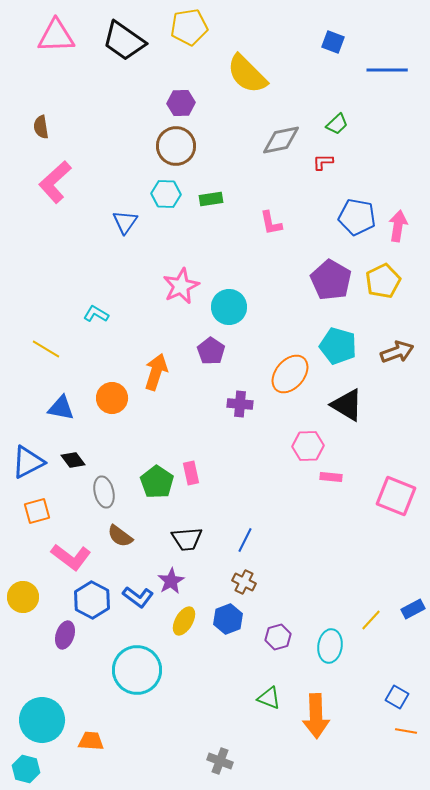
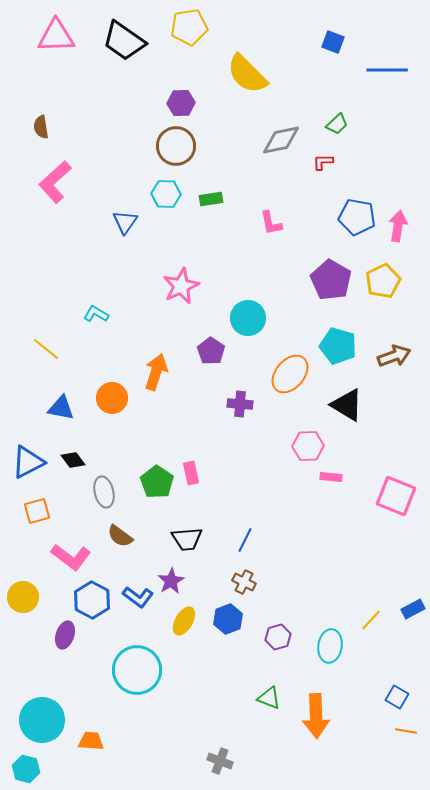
cyan circle at (229, 307): moved 19 px right, 11 px down
yellow line at (46, 349): rotated 8 degrees clockwise
brown arrow at (397, 352): moved 3 px left, 4 px down
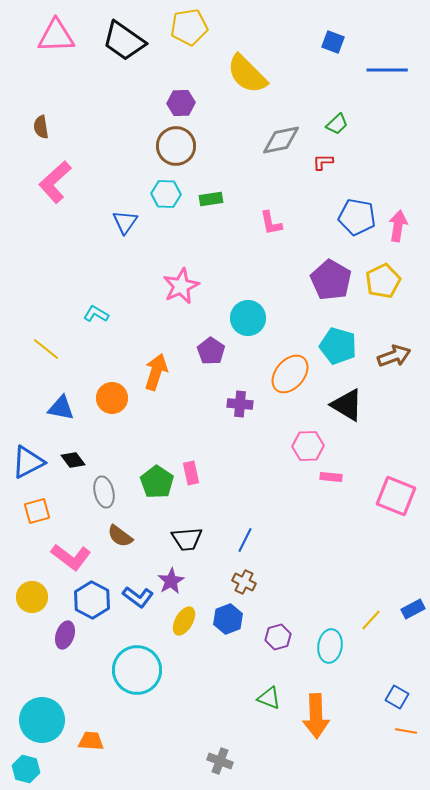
yellow circle at (23, 597): moved 9 px right
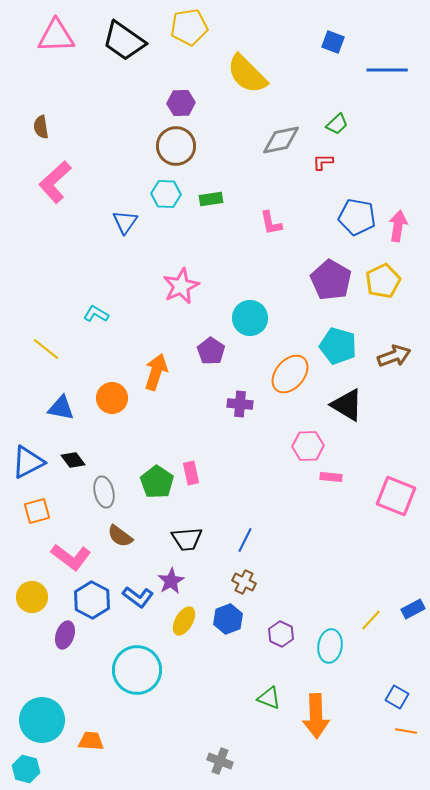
cyan circle at (248, 318): moved 2 px right
purple hexagon at (278, 637): moved 3 px right, 3 px up; rotated 20 degrees counterclockwise
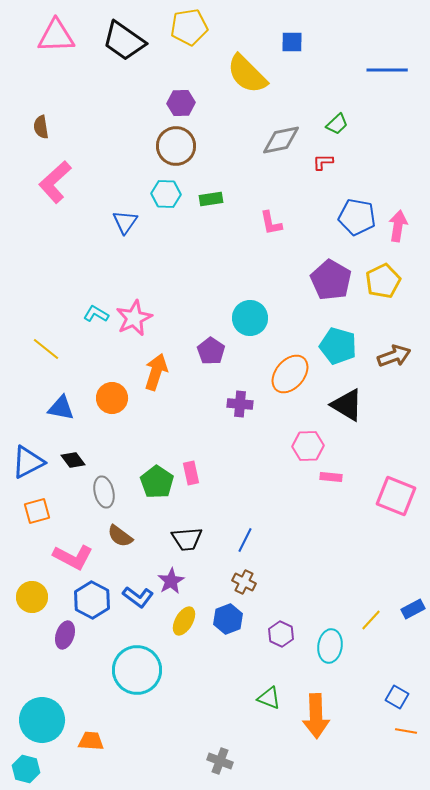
blue square at (333, 42): moved 41 px left; rotated 20 degrees counterclockwise
pink star at (181, 286): moved 47 px left, 32 px down
pink L-shape at (71, 557): moved 2 px right; rotated 9 degrees counterclockwise
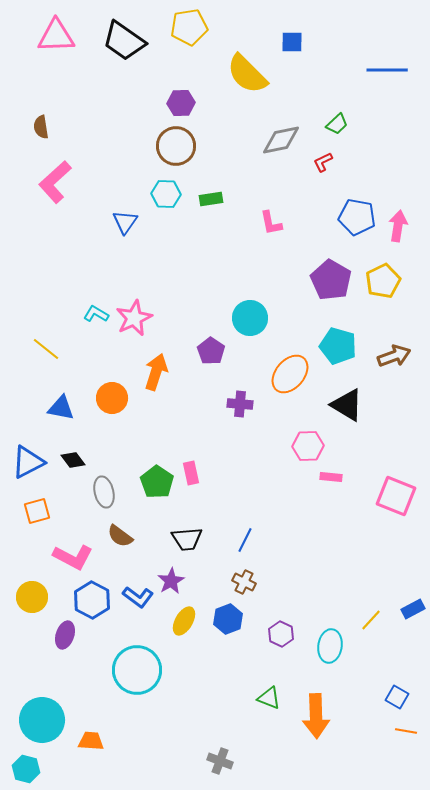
red L-shape at (323, 162): rotated 25 degrees counterclockwise
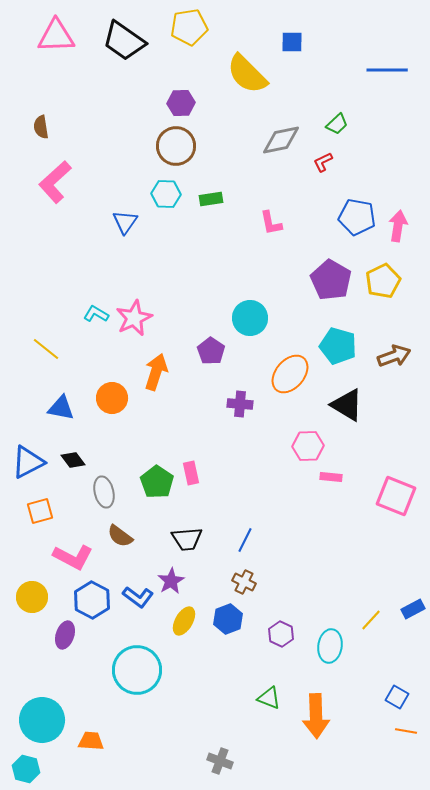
orange square at (37, 511): moved 3 px right
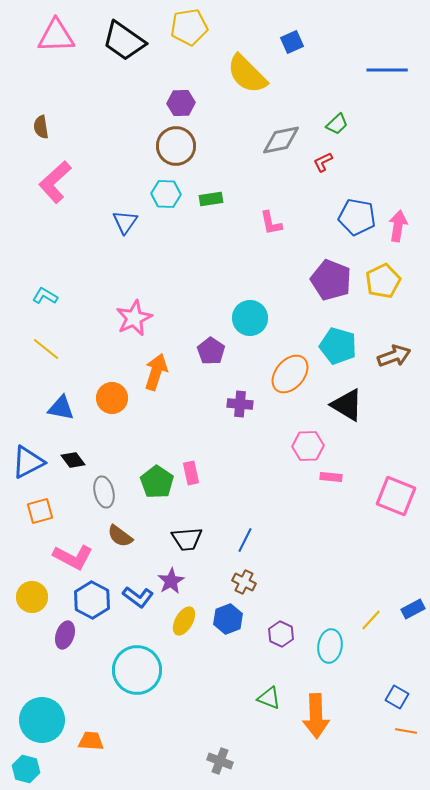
blue square at (292, 42): rotated 25 degrees counterclockwise
purple pentagon at (331, 280): rotated 9 degrees counterclockwise
cyan L-shape at (96, 314): moved 51 px left, 18 px up
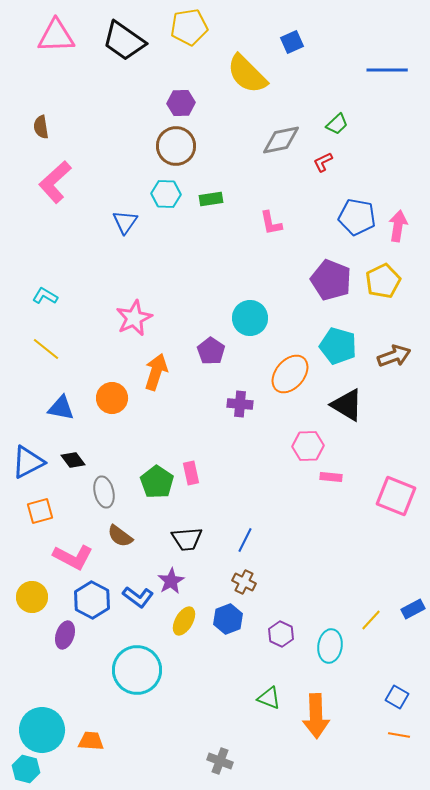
cyan circle at (42, 720): moved 10 px down
orange line at (406, 731): moved 7 px left, 4 px down
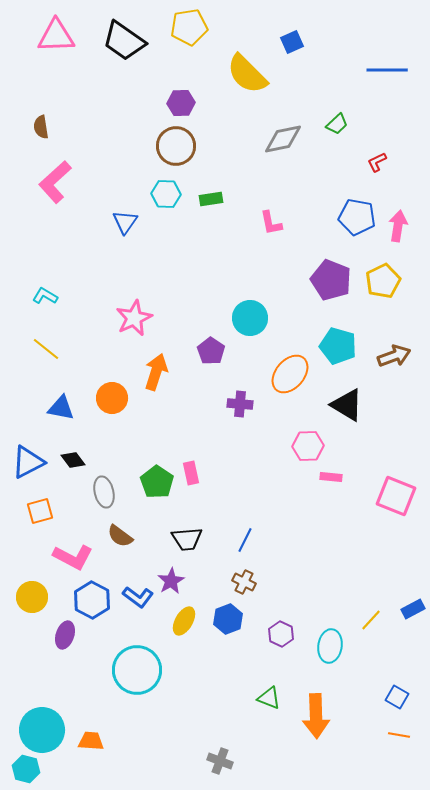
gray diamond at (281, 140): moved 2 px right, 1 px up
red L-shape at (323, 162): moved 54 px right
